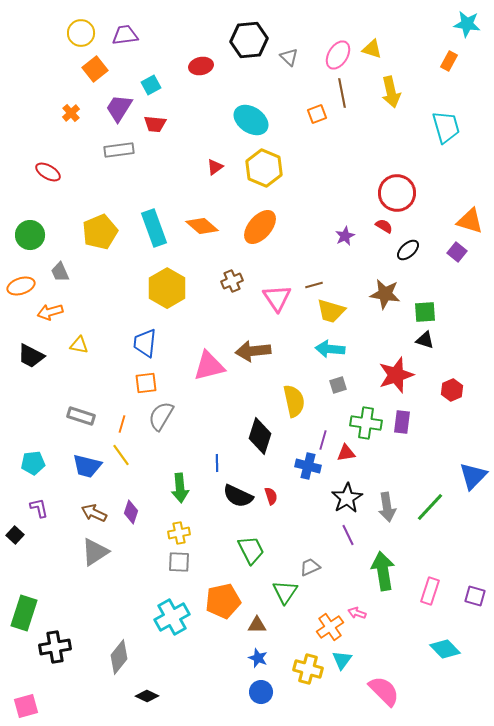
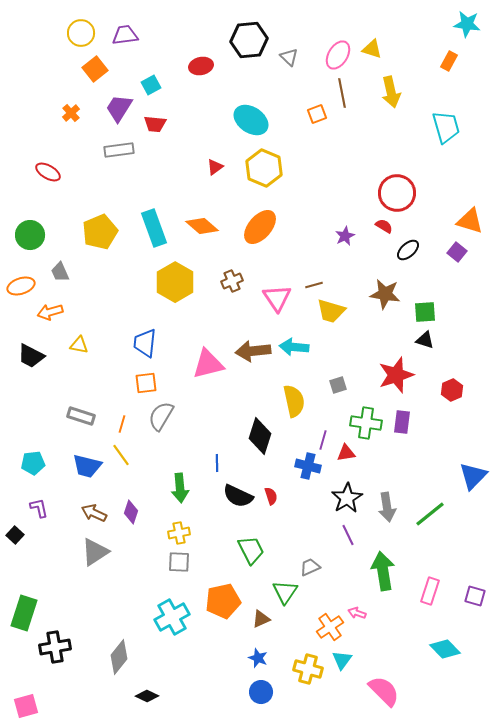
yellow hexagon at (167, 288): moved 8 px right, 6 px up
cyan arrow at (330, 349): moved 36 px left, 2 px up
pink triangle at (209, 366): moved 1 px left, 2 px up
green line at (430, 507): moved 7 px down; rotated 8 degrees clockwise
brown triangle at (257, 625): moved 4 px right, 6 px up; rotated 24 degrees counterclockwise
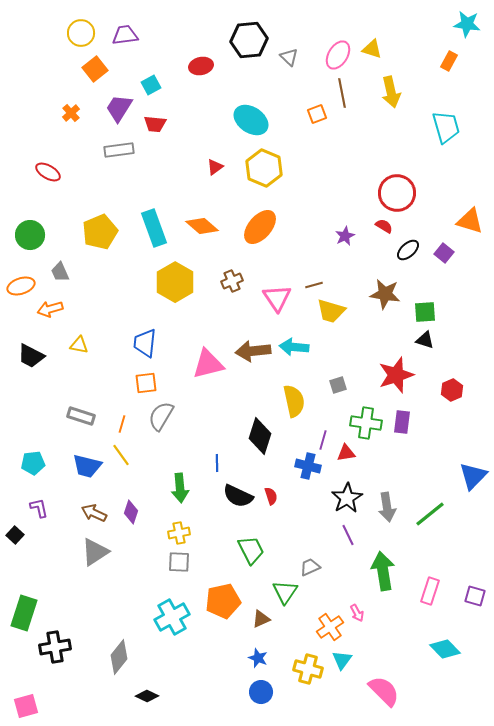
purple square at (457, 252): moved 13 px left, 1 px down
orange arrow at (50, 312): moved 3 px up
pink arrow at (357, 613): rotated 138 degrees counterclockwise
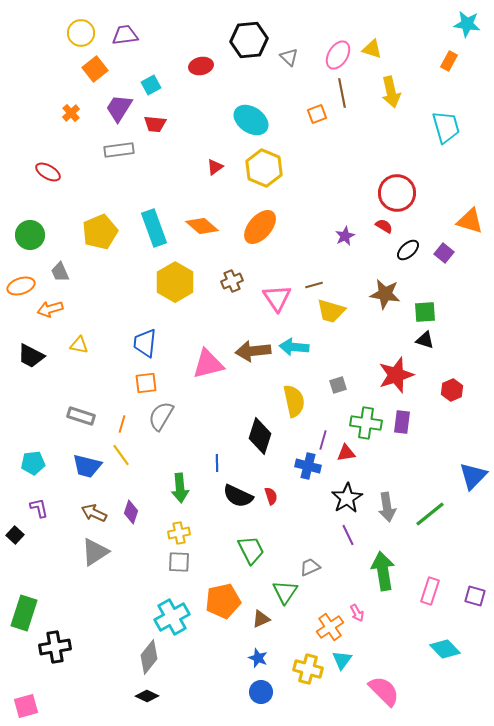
gray diamond at (119, 657): moved 30 px right
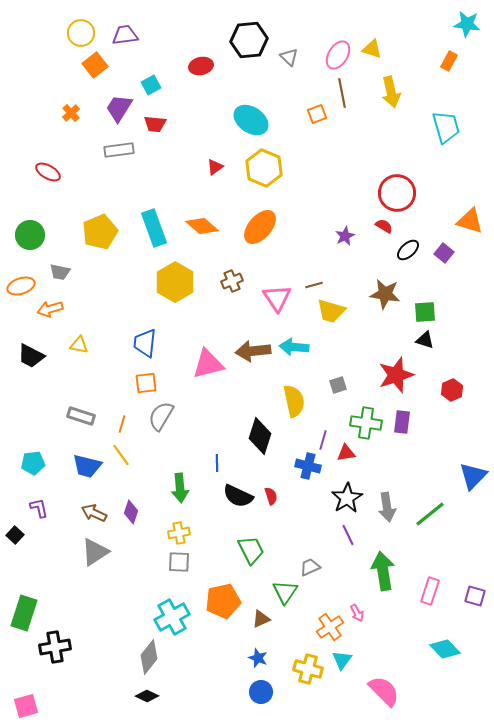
orange square at (95, 69): moved 4 px up
gray trapezoid at (60, 272): rotated 55 degrees counterclockwise
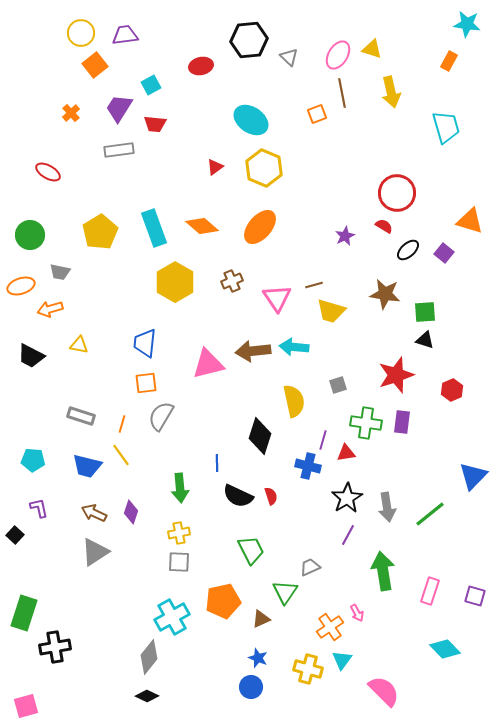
yellow pentagon at (100, 232): rotated 8 degrees counterclockwise
cyan pentagon at (33, 463): moved 3 px up; rotated 10 degrees clockwise
purple line at (348, 535): rotated 55 degrees clockwise
blue circle at (261, 692): moved 10 px left, 5 px up
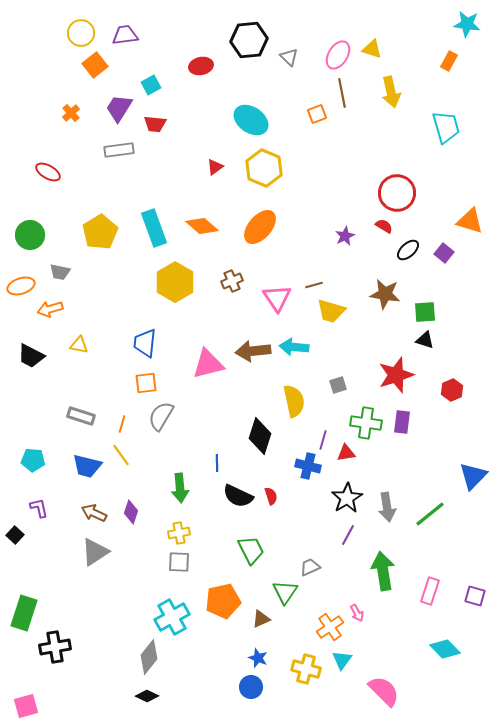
yellow cross at (308, 669): moved 2 px left
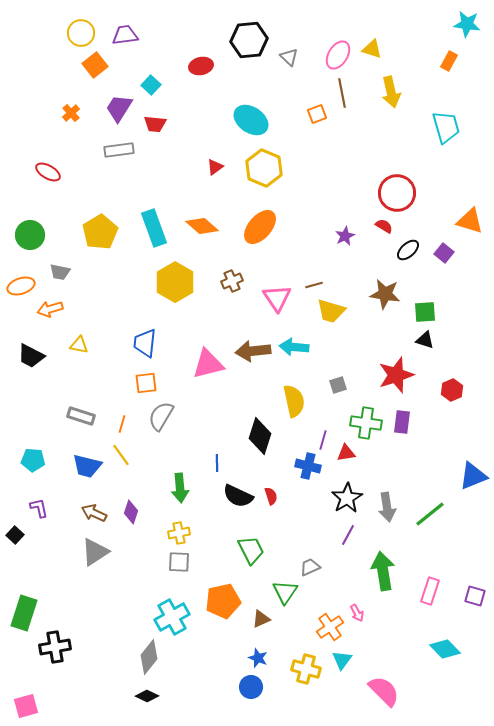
cyan square at (151, 85): rotated 18 degrees counterclockwise
blue triangle at (473, 476): rotated 24 degrees clockwise
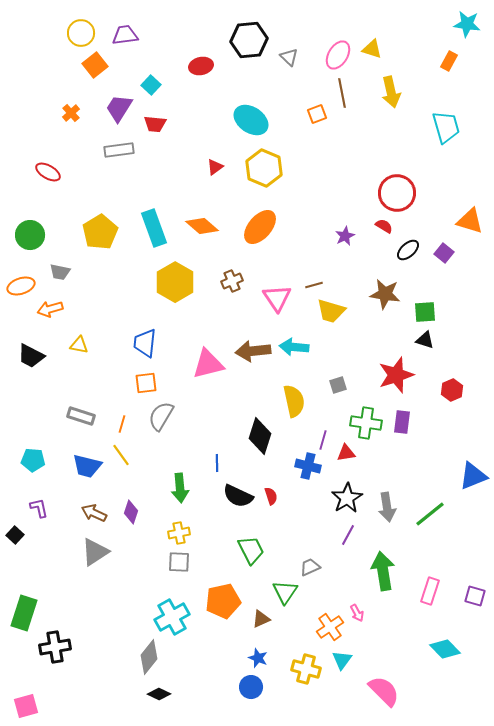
black diamond at (147, 696): moved 12 px right, 2 px up
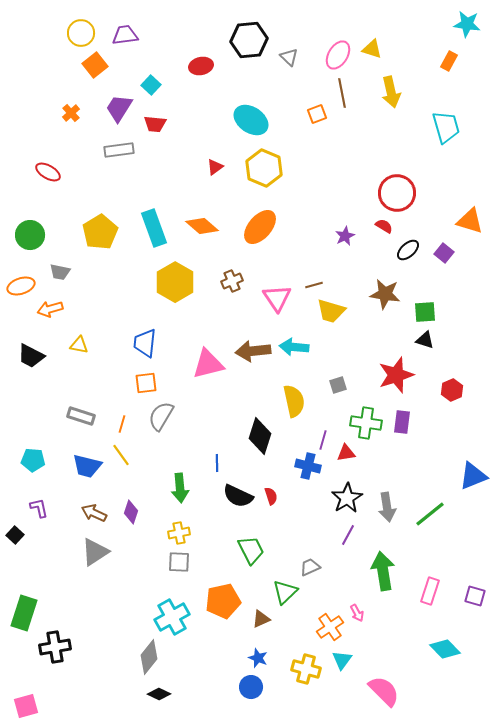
green triangle at (285, 592): rotated 12 degrees clockwise
